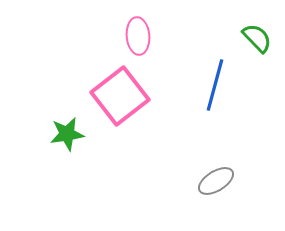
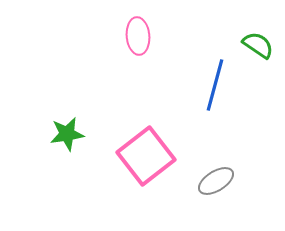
green semicircle: moved 1 px right, 7 px down; rotated 12 degrees counterclockwise
pink square: moved 26 px right, 60 px down
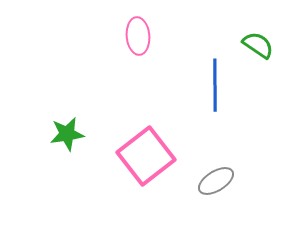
blue line: rotated 15 degrees counterclockwise
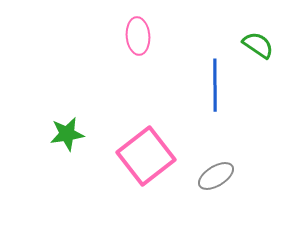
gray ellipse: moved 5 px up
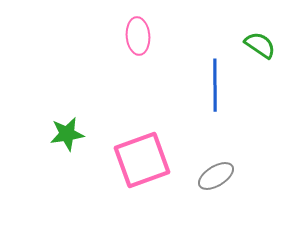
green semicircle: moved 2 px right
pink square: moved 4 px left, 4 px down; rotated 18 degrees clockwise
